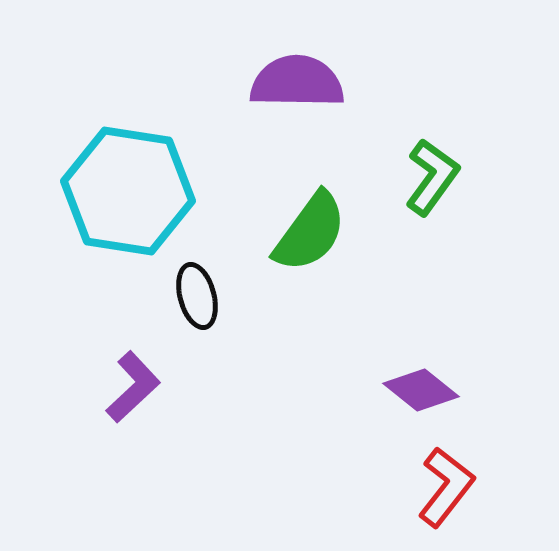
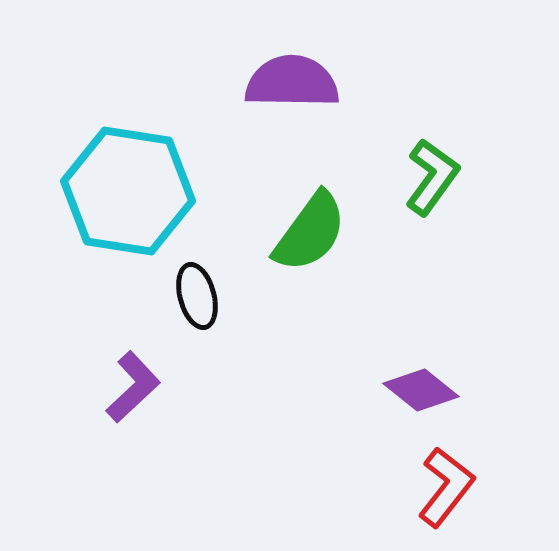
purple semicircle: moved 5 px left
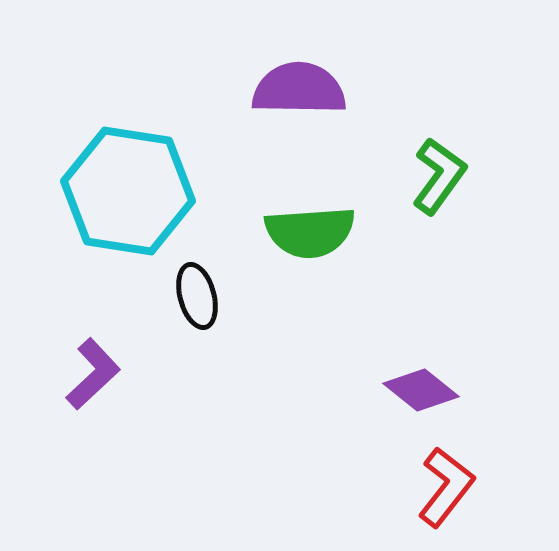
purple semicircle: moved 7 px right, 7 px down
green L-shape: moved 7 px right, 1 px up
green semicircle: rotated 50 degrees clockwise
purple L-shape: moved 40 px left, 13 px up
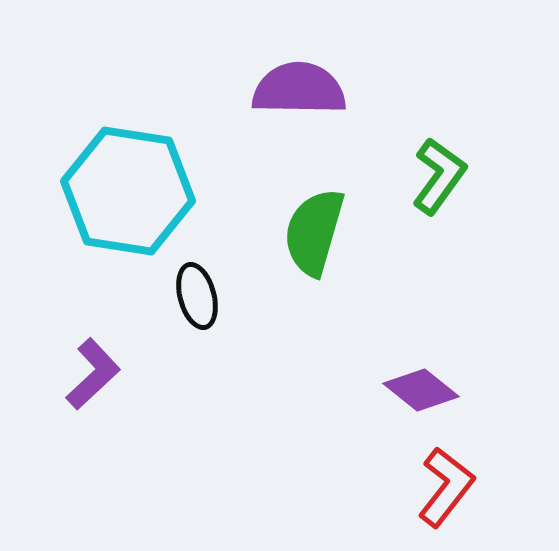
green semicircle: moved 4 px right; rotated 110 degrees clockwise
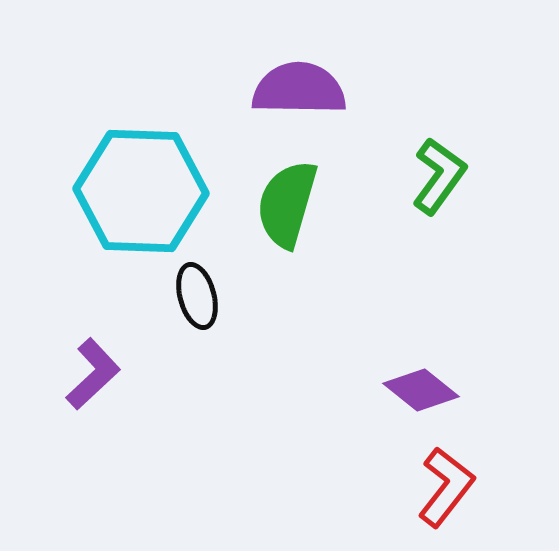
cyan hexagon: moved 13 px right; rotated 7 degrees counterclockwise
green semicircle: moved 27 px left, 28 px up
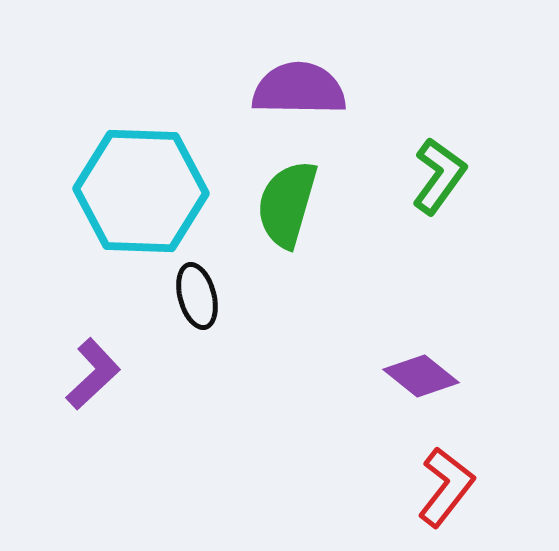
purple diamond: moved 14 px up
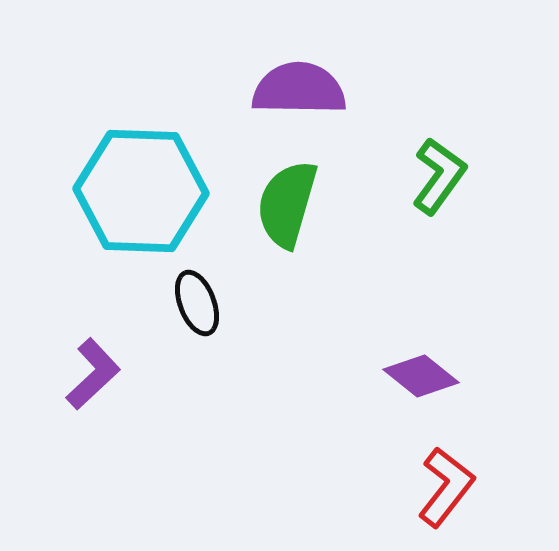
black ellipse: moved 7 px down; rotated 6 degrees counterclockwise
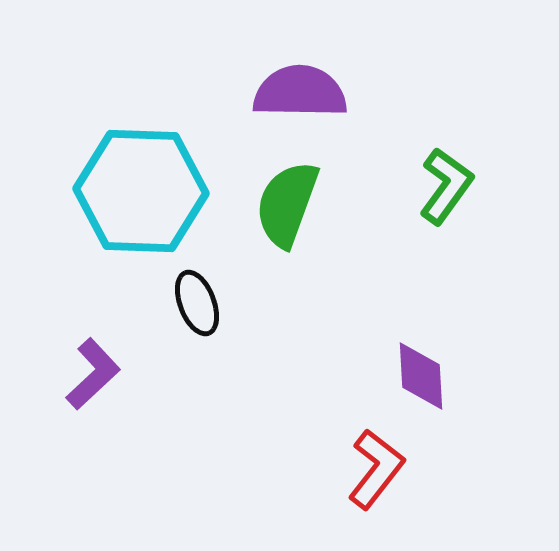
purple semicircle: moved 1 px right, 3 px down
green L-shape: moved 7 px right, 10 px down
green semicircle: rotated 4 degrees clockwise
purple diamond: rotated 48 degrees clockwise
red L-shape: moved 70 px left, 18 px up
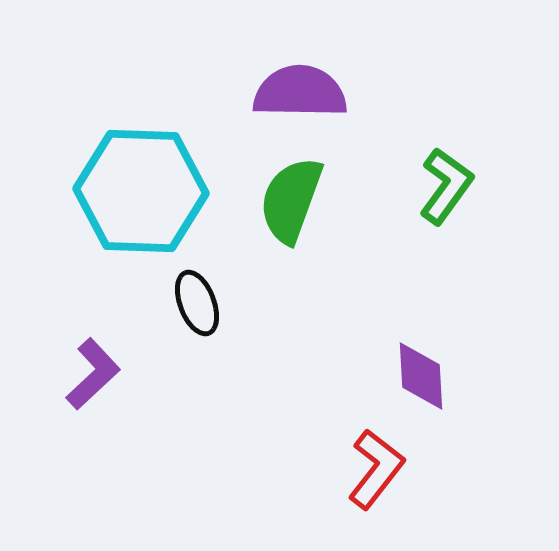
green semicircle: moved 4 px right, 4 px up
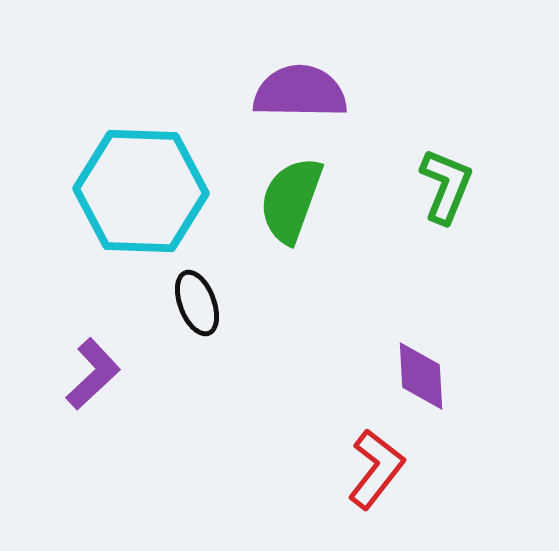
green L-shape: rotated 14 degrees counterclockwise
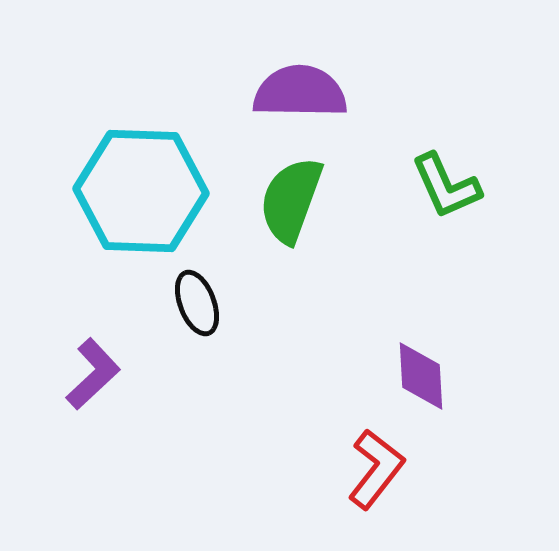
green L-shape: rotated 134 degrees clockwise
